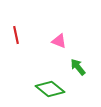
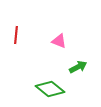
red line: rotated 18 degrees clockwise
green arrow: rotated 102 degrees clockwise
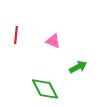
pink triangle: moved 6 px left
green diamond: moved 5 px left; rotated 24 degrees clockwise
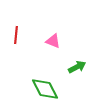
green arrow: moved 1 px left
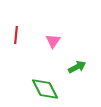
pink triangle: rotated 42 degrees clockwise
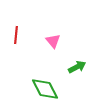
pink triangle: rotated 14 degrees counterclockwise
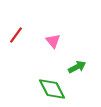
red line: rotated 30 degrees clockwise
green diamond: moved 7 px right
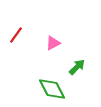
pink triangle: moved 2 px down; rotated 42 degrees clockwise
green arrow: rotated 18 degrees counterclockwise
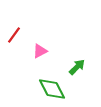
red line: moved 2 px left
pink triangle: moved 13 px left, 8 px down
